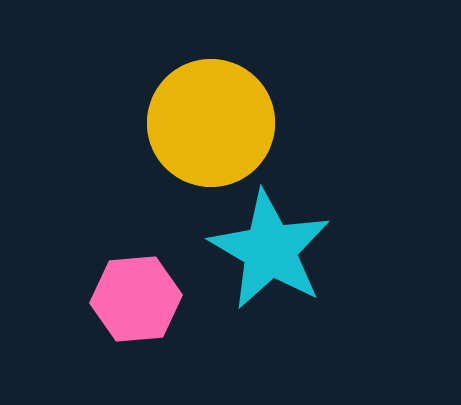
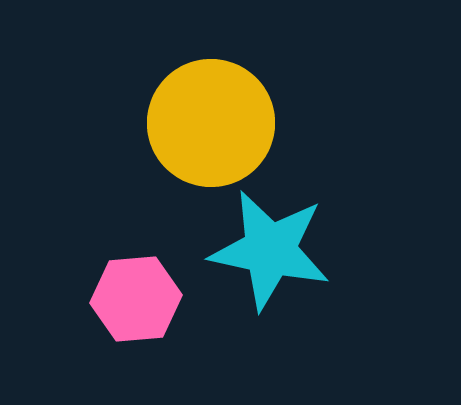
cyan star: rotated 18 degrees counterclockwise
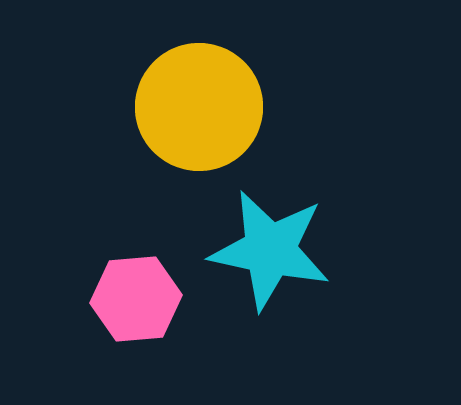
yellow circle: moved 12 px left, 16 px up
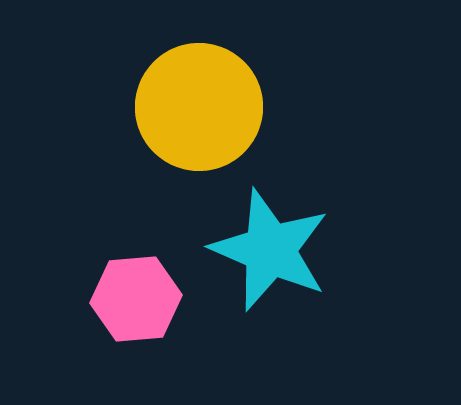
cyan star: rotated 11 degrees clockwise
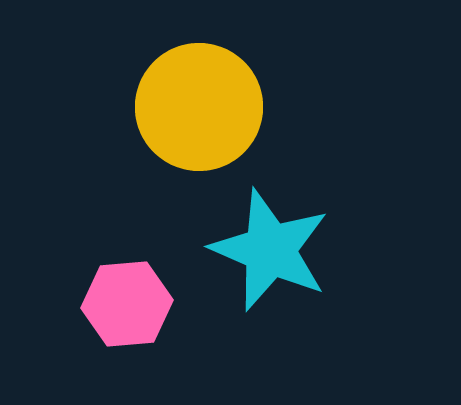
pink hexagon: moved 9 px left, 5 px down
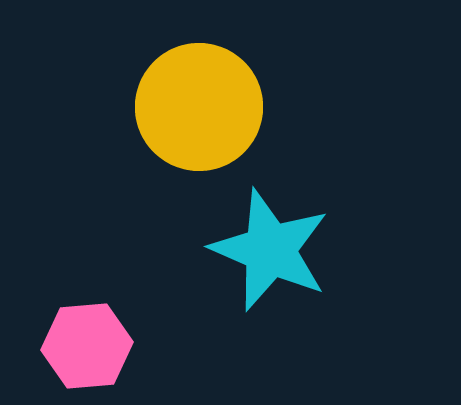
pink hexagon: moved 40 px left, 42 px down
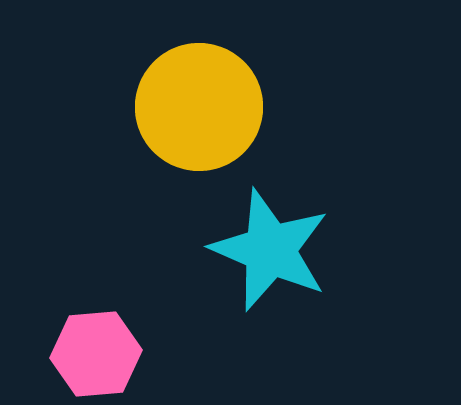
pink hexagon: moved 9 px right, 8 px down
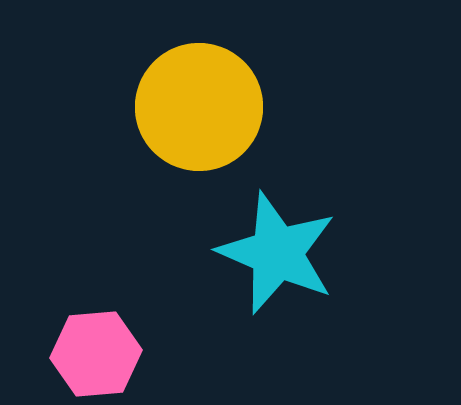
cyan star: moved 7 px right, 3 px down
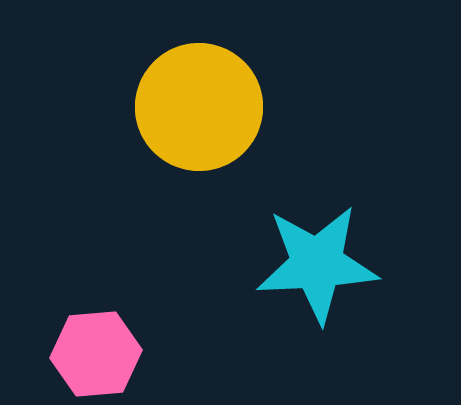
cyan star: moved 40 px right, 11 px down; rotated 26 degrees counterclockwise
